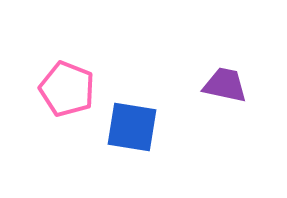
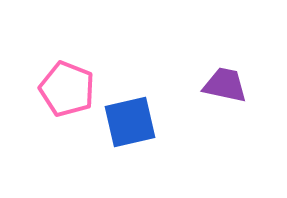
blue square: moved 2 px left, 5 px up; rotated 22 degrees counterclockwise
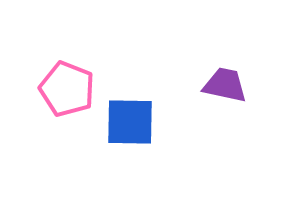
blue square: rotated 14 degrees clockwise
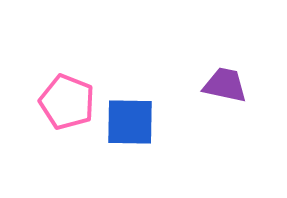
pink pentagon: moved 13 px down
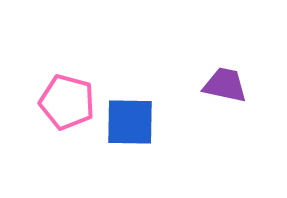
pink pentagon: rotated 6 degrees counterclockwise
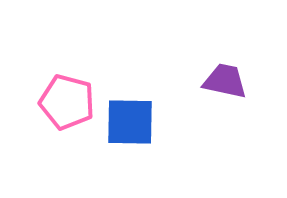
purple trapezoid: moved 4 px up
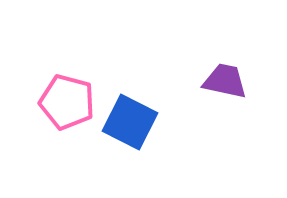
blue square: rotated 26 degrees clockwise
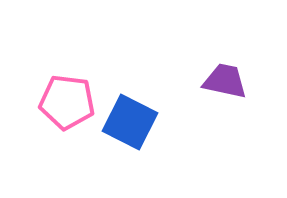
pink pentagon: rotated 8 degrees counterclockwise
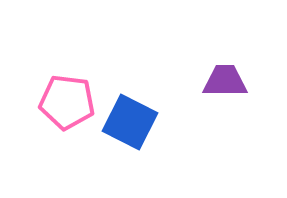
purple trapezoid: rotated 12 degrees counterclockwise
